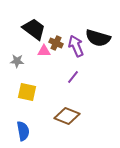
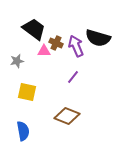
gray star: rotated 16 degrees counterclockwise
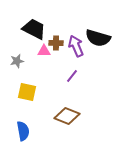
black trapezoid: rotated 10 degrees counterclockwise
brown cross: rotated 24 degrees counterclockwise
purple line: moved 1 px left, 1 px up
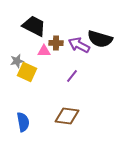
black trapezoid: moved 3 px up
black semicircle: moved 2 px right, 1 px down
purple arrow: moved 3 px right, 1 px up; rotated 40 degrees counterclockwise
yellow square: moved 20 px up; rotated 12 degrees clockwise
brown diamond: rotated 15 degrees counterclockwise
blue semicircle: moved 9 px up
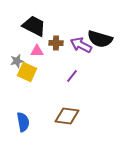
purple arrow: moved 2 px right
pink triangle: moved 7 px left
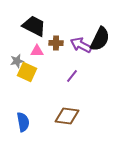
black semicircle: rotated 80 degrees counterclockwise
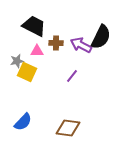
black semicircle: moved 1 px right, 2 px up
brown diamond: moved 1 px right, 12 px down
blue semicircle: rotated 54 degrees clockwise
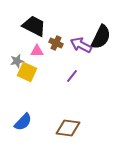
brown cross: rotated 24 degrees clockwise
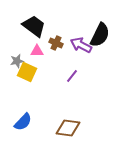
black trapezoid: rotated 10 degrees clockwise
black semicircle: moved 1 px left, 2 px up
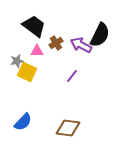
brown cross: rotated 32 degrees clockwise
